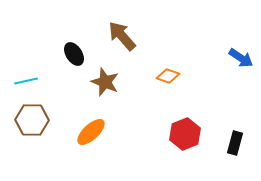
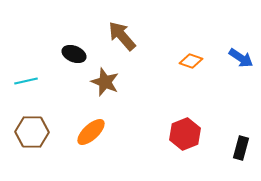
black ellipse: rotated 35 degrees counterclockwise
orange diamond: moved 23 px right, 15 px up
brown hexagon: moved 12 px down
black rectangle: moved 6 px right, 5 px down
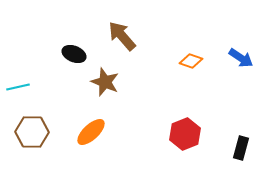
cyan line: moved 8 px left, 6 px down
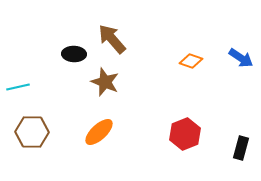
brown arrow: moved 10 px left, 3 px down
black ellipse: rotated 20 degrees counterclockwise
orange ellipse: moved 8 px right
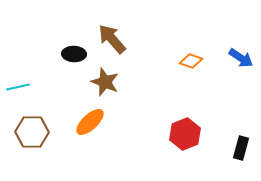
orange ellipse: moved 9 px left, 10 px up
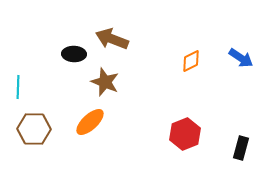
brown arrow: rotated 28 degrees counterclockwise
orange diamond: rotated 45 degrees counterclockwise
cyan line: rotated 75 degrees counterclockwise
brown hexagon: moved 2 px right, 3 px up
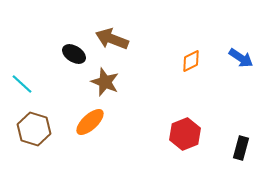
black ellipse: rotated 30 degrees clockwise
cyan line: moved 4 px right, 3 px up; rotated 50 degrees counterclockwise
brown hexagon: rotated 16 degrees clockwise
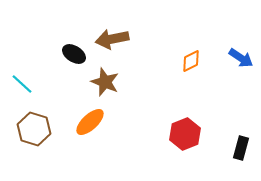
brown arrow: rotated 32 degrees counterclockwise
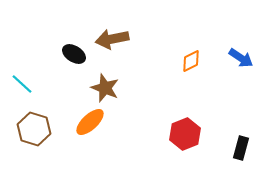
brown star: moved 6 px down
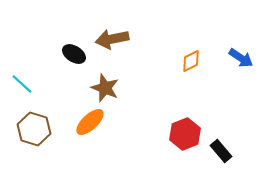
black rectangle: moved 20 px left, 3 px down; rotated 55 degrees counterclockwise
